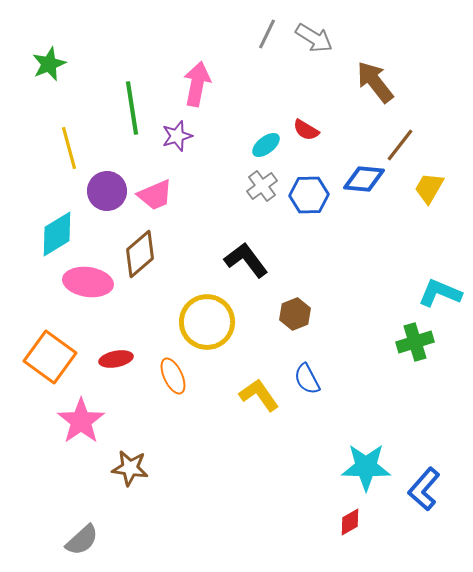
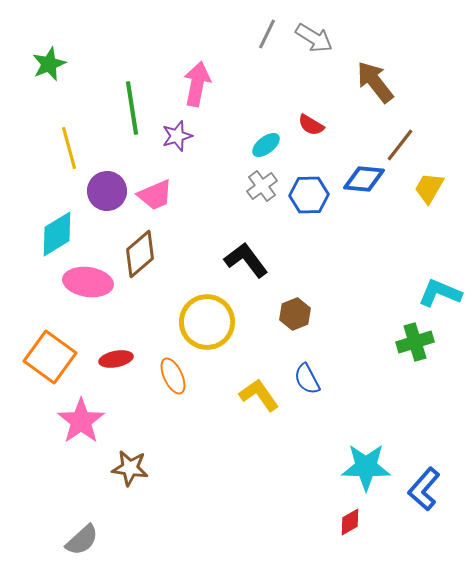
red semicircle: moved 5 px right, 5 px up
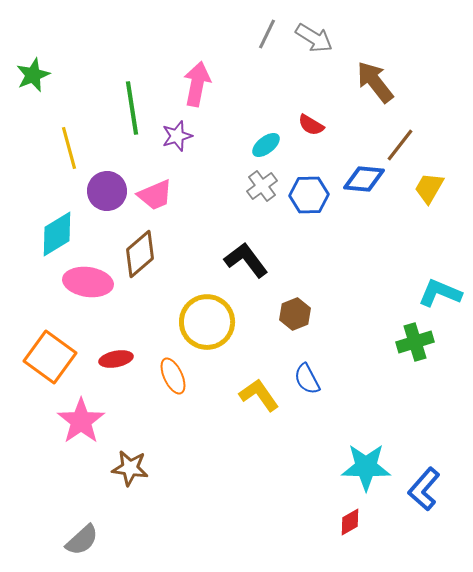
green star: moved 16 px left, 11 px down
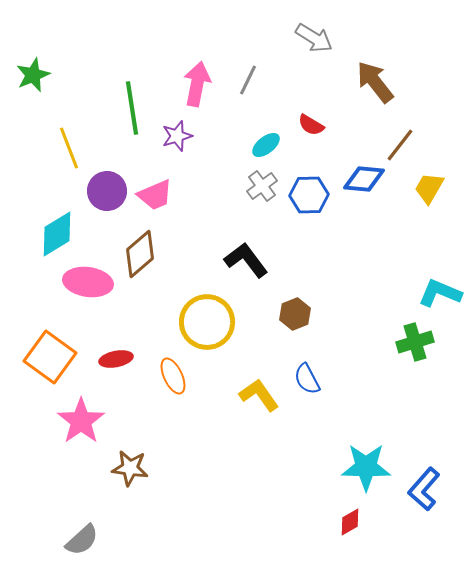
gray line: moved 19 px left, 46 px down
yellow line: rotated 6 degrees counterclockwise
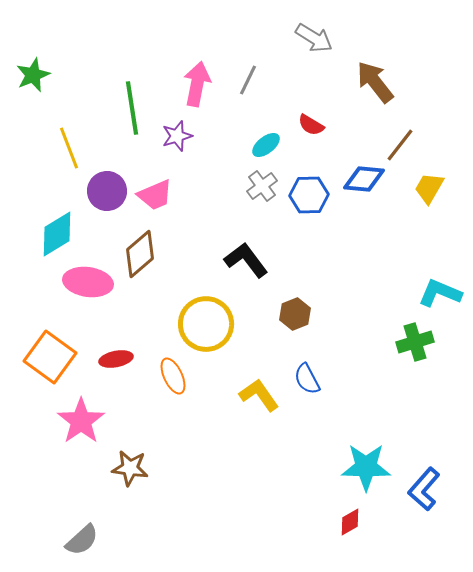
yellow circle: moved 1 px left, 2 px down
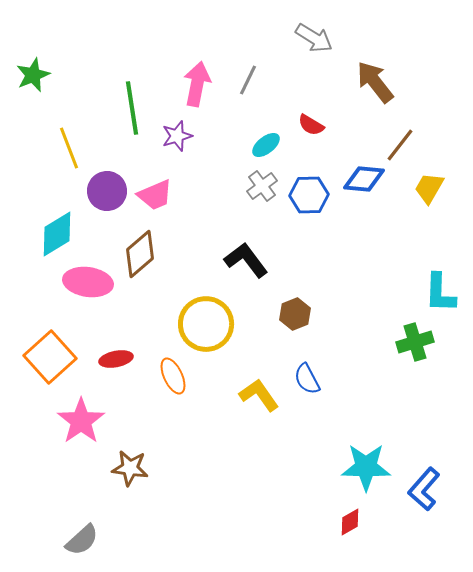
cyan L-shape: rotated 111 degrees counterclockwise
orange square: rotated 12 degrees clockwise
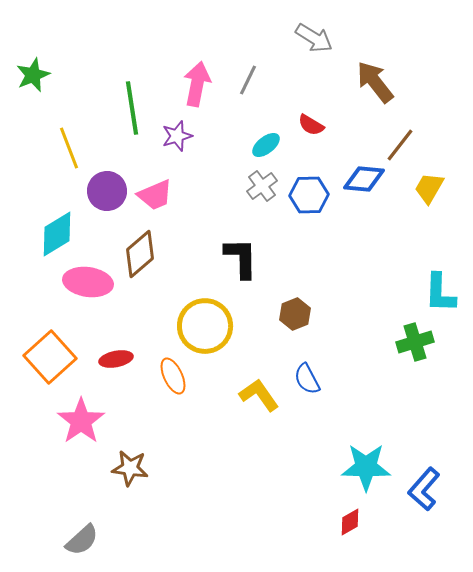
black L-shape: moved 5 px left, 2 px up; rotated 36 degrees clockwise
yellow circle: moved 1 px left, 2 px down
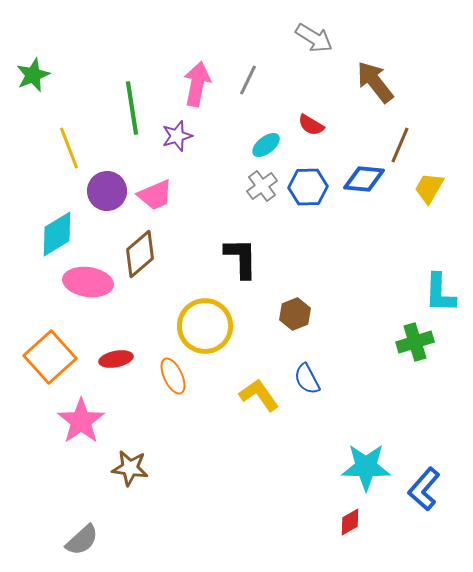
brown line: rotated 15 degrees counterclockwise
blue hexagon: moved 1 px left, 8 px up
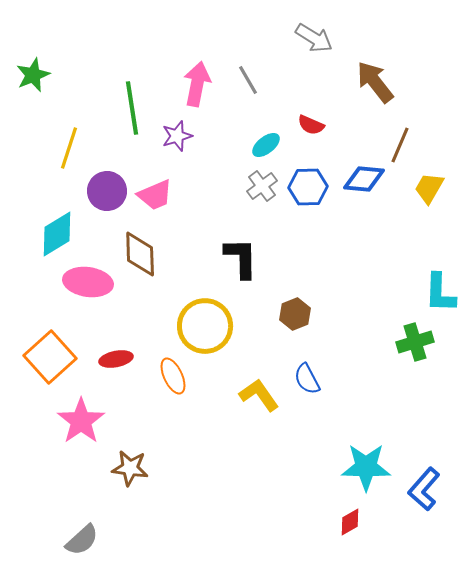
gray line: rotated 56 degrees counterclockwise
red semicircle: rotated 8 degrees counterclockwise
yellow line: rotated 39 degrees clockwise
brown diamond: rotated 51 degrees counterclockwise
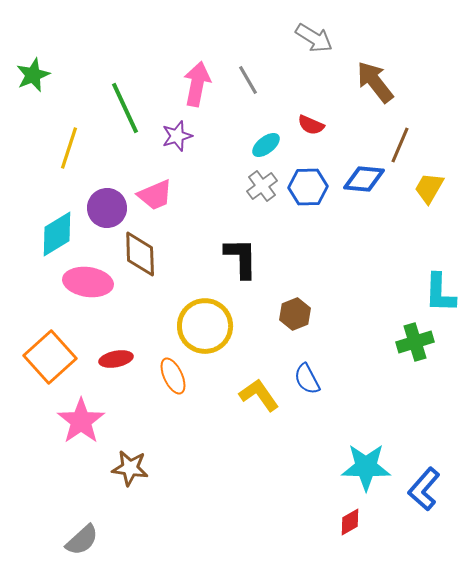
green line: moved 7 px left; rotated 16 degrees counterclockwise
purple circle: moved 17 px down
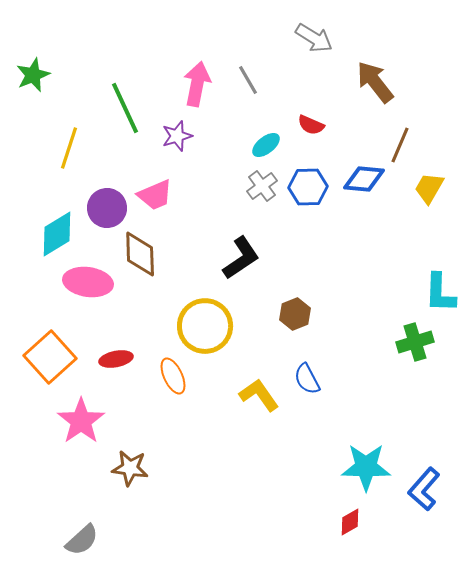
black L-shape: rotated 57 degrees clockwise
